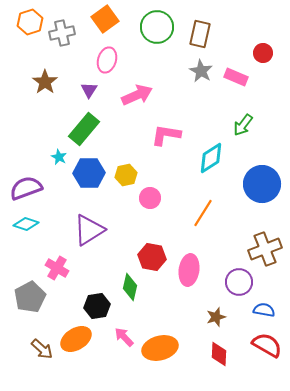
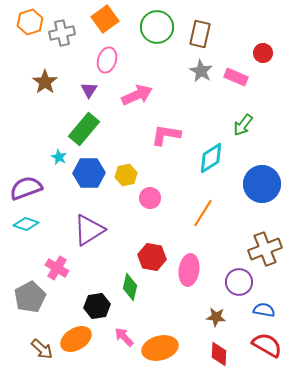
brown star at (216, 317): rotated 24 degrees clockwise
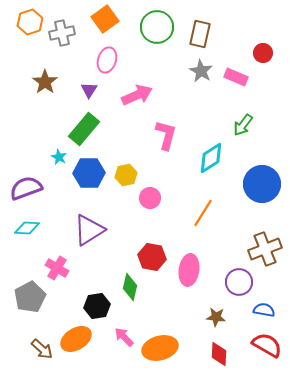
pink L-shape at (166, 135): rotated 96 degrees clockwise
cyan diamond at (26, 224): moved 1 px right, 4 px down; rotated 15 degrees counterclockwise
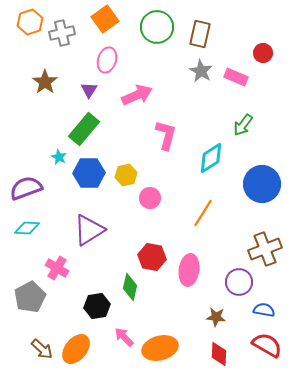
orange ellipse at (76, 339): moved 10 px down; rotated 20 degrees counterclockwise
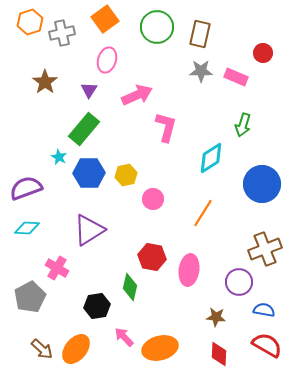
gray star at (201, 71): rotated 30 degrees counterclockwise
green arrow at (243, 125): rotated 20 degrees counterclockwise
pink L-shape at (166, 135): moved 8 px up
pink circle at (150, 198): moved 3 px right, 1 px down
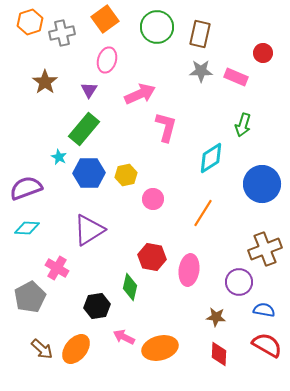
pink arrow at (137, 95): moved 3 px right, 1 px up
pink arrow at (124, 337): rotated 20 degrees counterclockwise
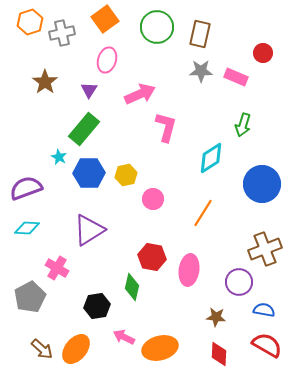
green diamond at (130, 287): moved 2 px right
